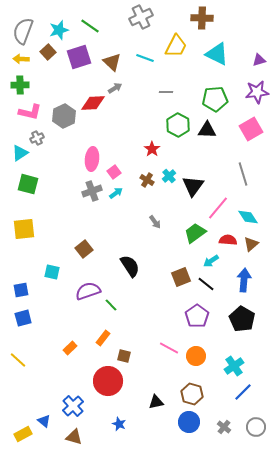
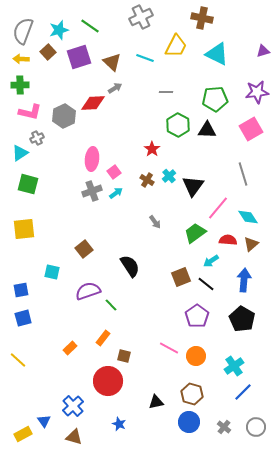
brown cross at (202, 18): rotated 10 degrees clockwise
purple triangle at (259, 60): moved 4 px right, 9 px up
blue triangle at (44, 421): rotated 16 degrees clockwise
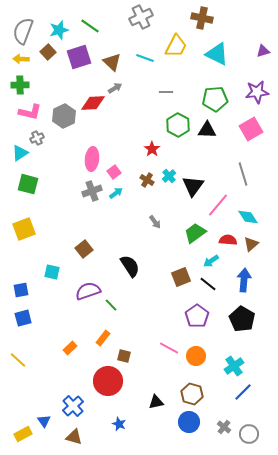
pink line at (218, 208): moved 3 px up
yellow square at (24, 229): rotated 15 degrees counterclockwise
black line at (206, 284): moved 2 px right
gray circle at (256, 427): moved 7 px left, 7 px down
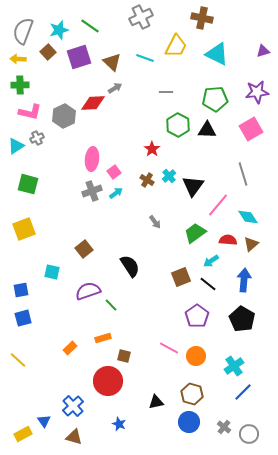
yellow arrow at (21, 59): moved 3 px left
cyan triangle at (20, 153): moved 4 px left, 7 px up
orange rectangle at (103, 338): rotated 35 degrees clockwise
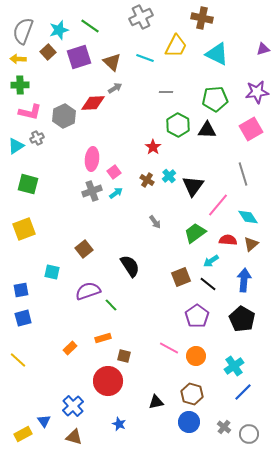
purple triangle at (263, 51): moved 2 px up
red star at (152, 149): moved 1 px right, 2 px up
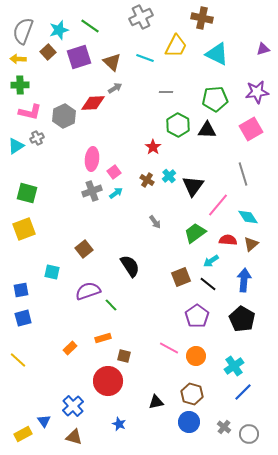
green square at (28, 184): moved 1 px left, 9 px down
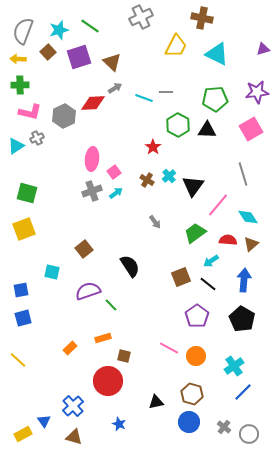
cyan line at (145, 58): moved 1 px left, 40 px down
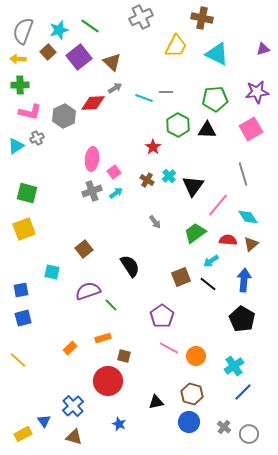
purple square at (79, 57): rotated 20 degrees counterclockwise
purple pentagon at (197, 316): moved 35 px left
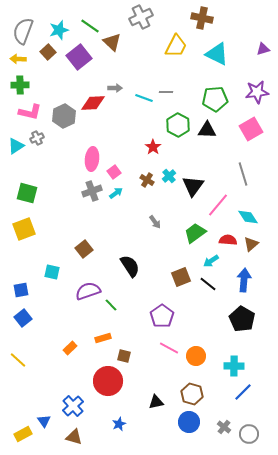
brown triangle at (112, 62): moved 20 px up
gray arrow at (115, 88): rotated 32 degrees clockwise
blue square at (23, 318): rotated 24 degrees counterclockwise
cyan cross at (234, 366): rotated 36 degrees clockwise
blue star at (119, 424): rotated 24 degrees clockwise
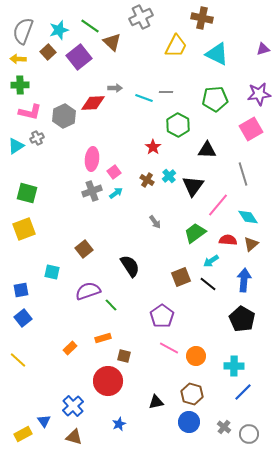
purple star at (257, 92): moved 2 px right, 2 px down
black triangle at (207, 130): moved 20 px down
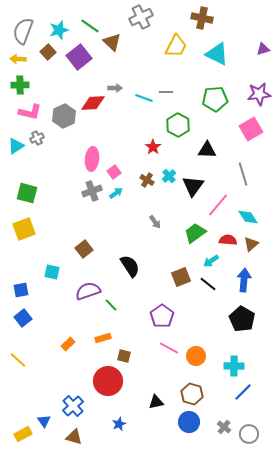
orange rectangle at (70, 348): moved 2 px left, 4 px up
